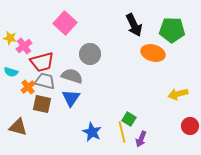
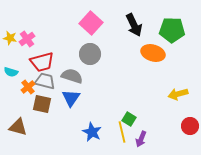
pink square: moved 26 px right
pink cross: moved 3 px right, 7 px up
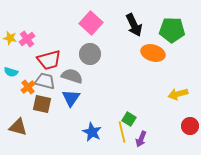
red trapezoid: moved 7 px right, 2 px up
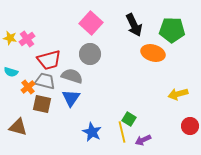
purple arrow: moved 2 px right, 1 px down; rotated 42 degrees clockwise
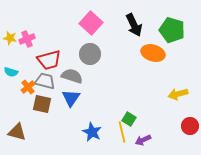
green pentagon: rotated 15 degrees clockwise
pink cross: rotated 14 degrees clockwise
brown triangle: moved 1 px left, 5 px down
